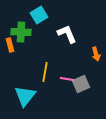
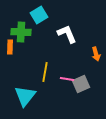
orange rectangle: moved 2 px down; rotated 16 degrees clockwise
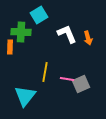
orange arrow: moved 8 px left, 16 px up
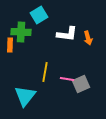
white L-shape: rotated 120 degrees clockwise
orange rectangle: moved 2 px up
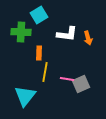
orange rectangle: moved 29 px right, 8 px down
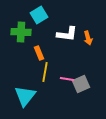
orange rectangle: rotated 24 degrees counterclockwise
